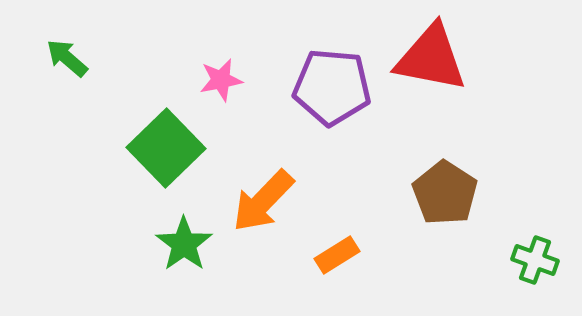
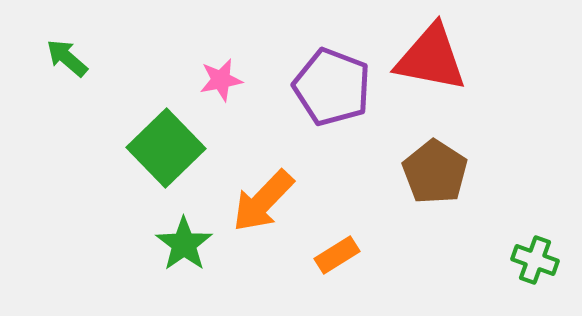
purple pentagon: rotated 16 degrees clockwise
brown pentagon: moved 10 px left, 21 px up
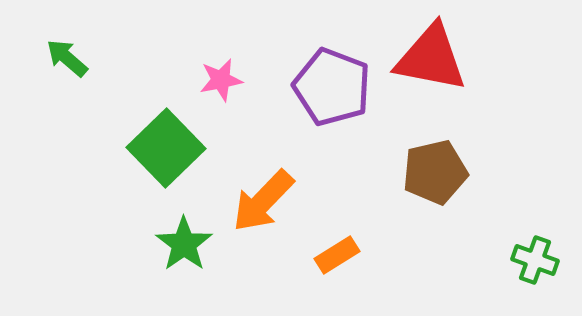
brown pentagon: rotated 26 degrees clockwise
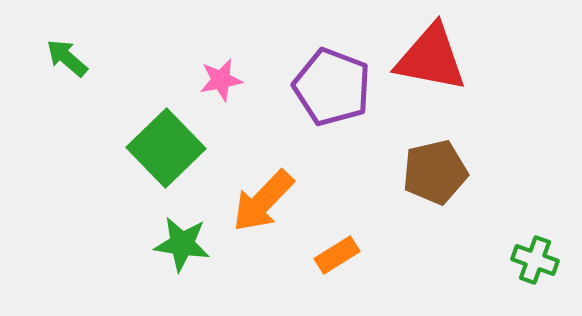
green star: moved 2 px left; rotated 28 degrees counterclockwise
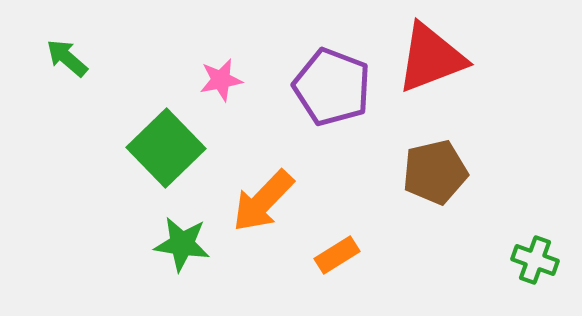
red triangle: rotated 32 degrees counterclockwise
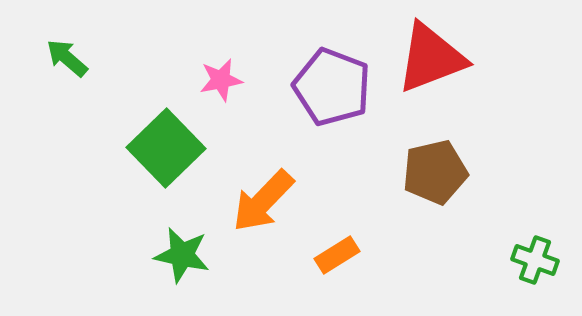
green star: moved 11 px down; rotated 4 degrees clockwise
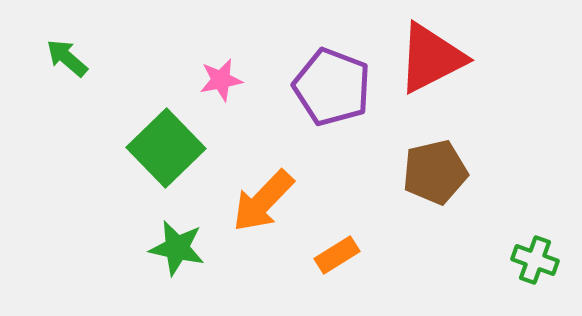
red triangle: rotated 6 degrees counterclockwise
green star: moved 5 px left, 7 px up
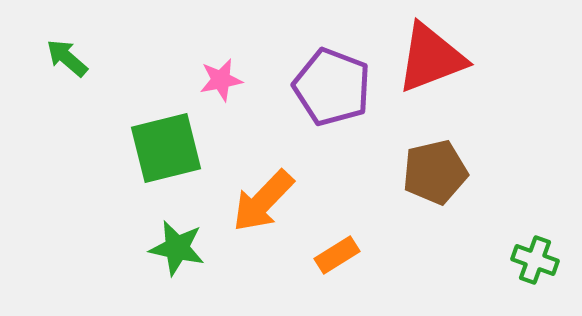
red triangle: rotated 6 degrees clockwise
green square: rotated 30 degrees clockwise
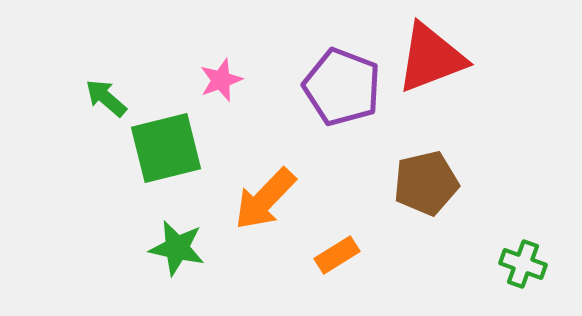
green arrow: moved 39 px right, 40 px down
pink star: rotated 9 degrees counterclockwise
purple pentagon: moved 10 px right
brown pentagon: moved 9 px left, 11 px down
orange arrow: moved 2 px right, 2 px up
green cross: moved 12 px left, 4 px down
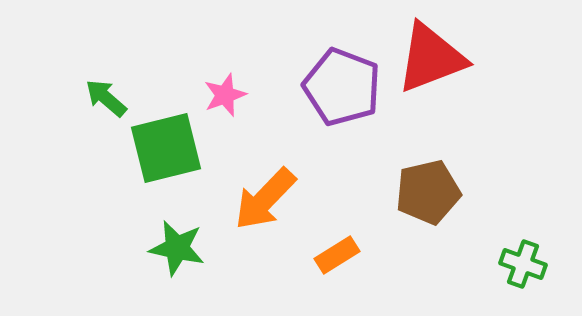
pink star: moved 4 px right, 15 px down
brown pentagon: moved 2 px right, 9 px down
